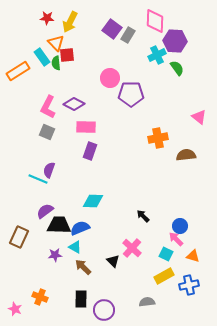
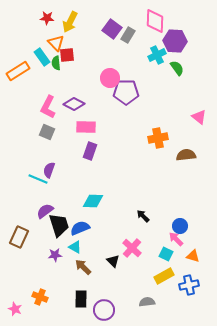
purple pentagon at (131, 94): moved 5 px left, 2 px up
black trapezoid at (59, 225): rotated 70 degrees clockwise
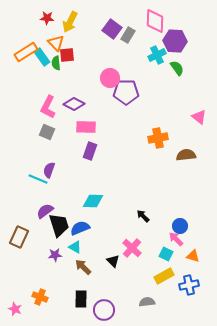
orange rectangle at (18, 71): moved 8 px right, 19 px up
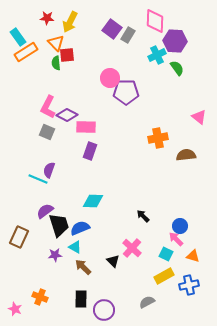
cyan rectangle at (42, 57): moved 24 px left, 20 px up
purple diamond at (74, 104): moved 7 px left, 11 px down
gray semicircle at (147, 302): rotated 21 degrees counterclockwise
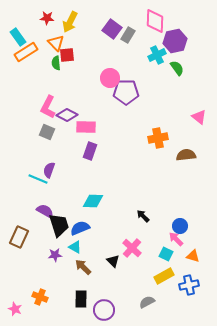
purple hexagon at (175, 41): rotated 15 degrees counterclockwise
purple semicircle at (45, 211): rotated 66 degrees clockwise
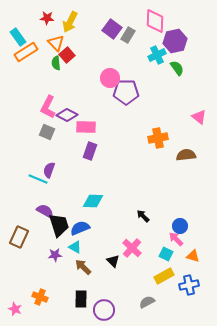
red square at (67, 55): rotated 35 degrees counterclockwise
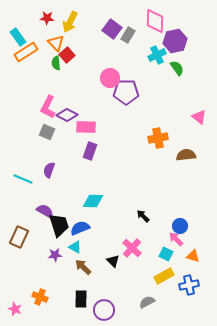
cyan line at (38, 179): moved 15 px left
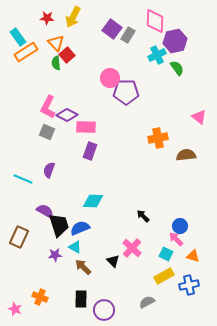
yellow arrow at (70, 22): moved 3 px right, 5 px up
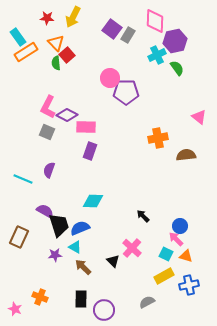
orange triangle at (193, 256): moved 7 px left
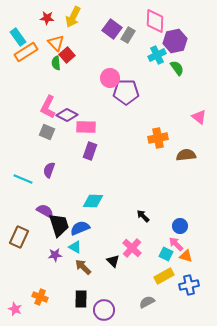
pink arrow at (176, 239): moved 5 px down
